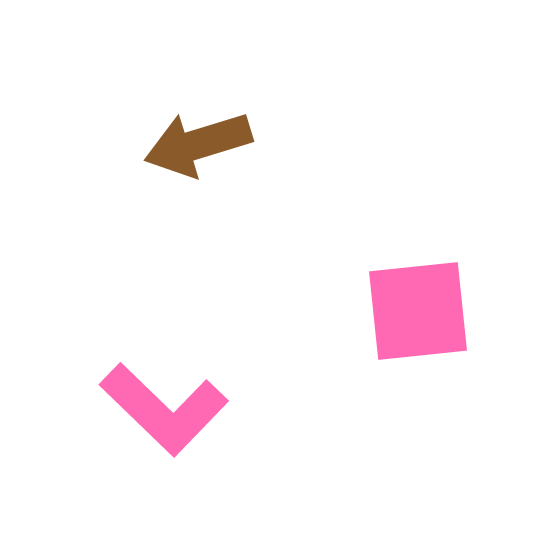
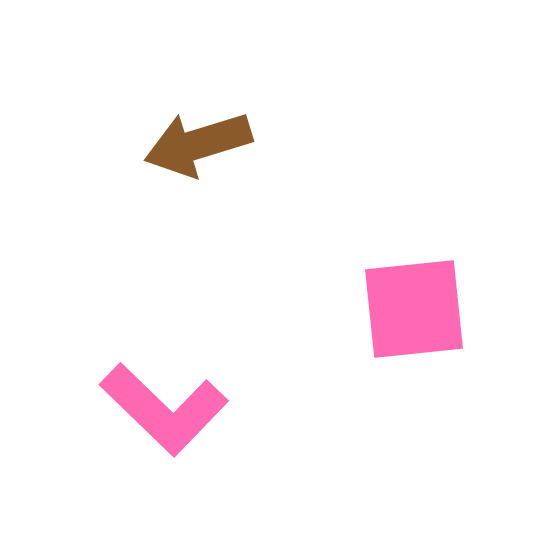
pink square: moved 4 px left, 2 px up
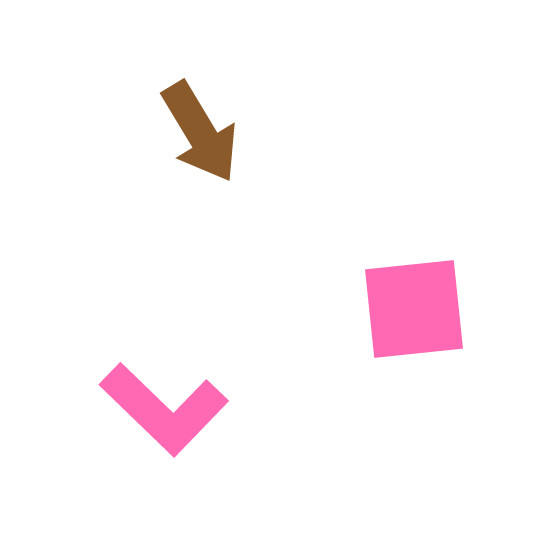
brown arrow: moved 2 px right, 12 px up; rotated 104 degrees counterclockwise
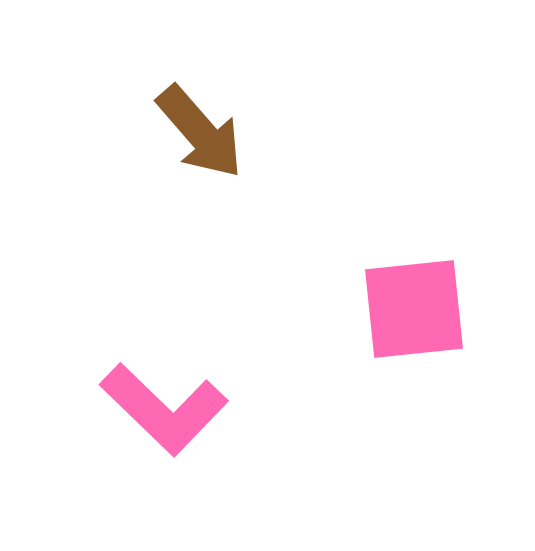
brown arrow: rotated 10 degrees counterclockwise
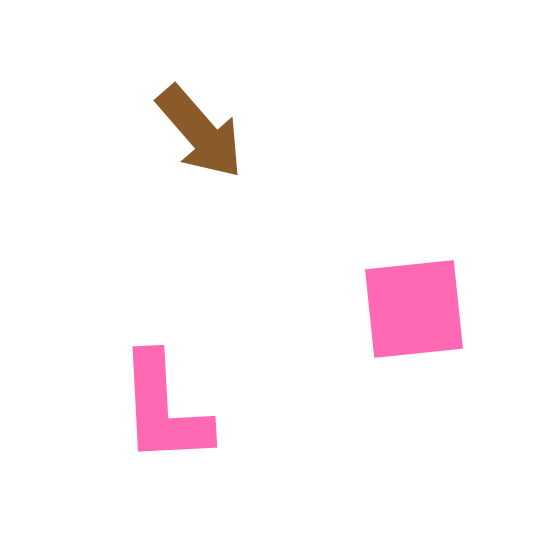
pink L-shape: rotated 43 degrees clockwise
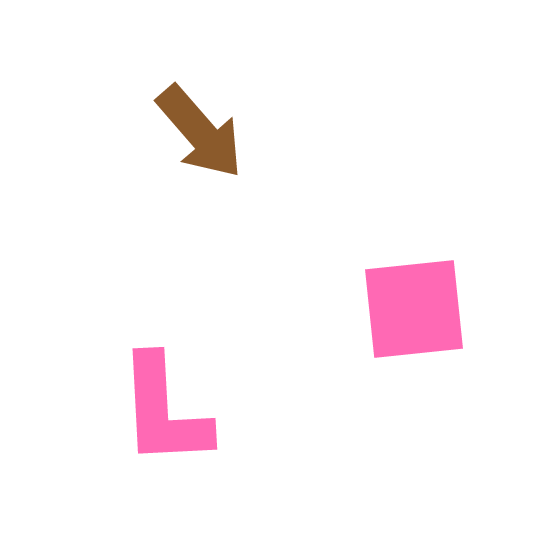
pink L-shape: moved 2 px down
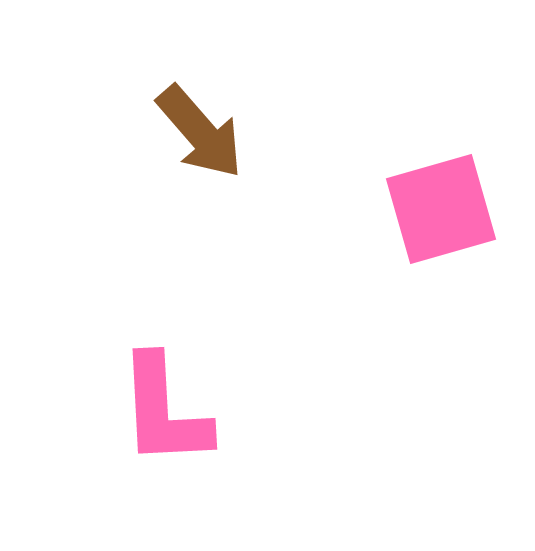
pink square: moved 27 px right, 100 px up; rotated 10 degrees counterclockwise
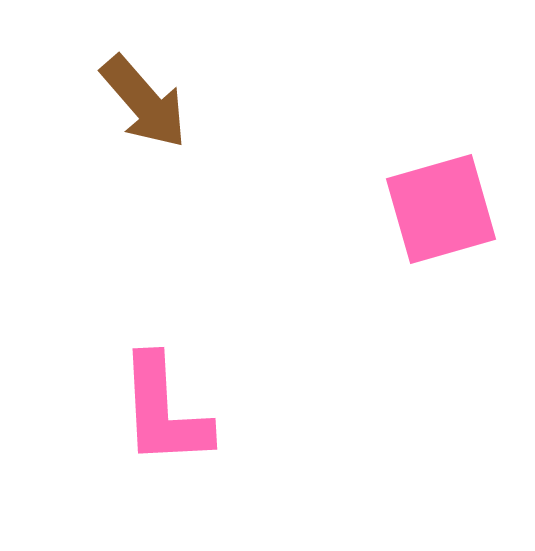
brown arrow: moved 56 px left, 30 px up
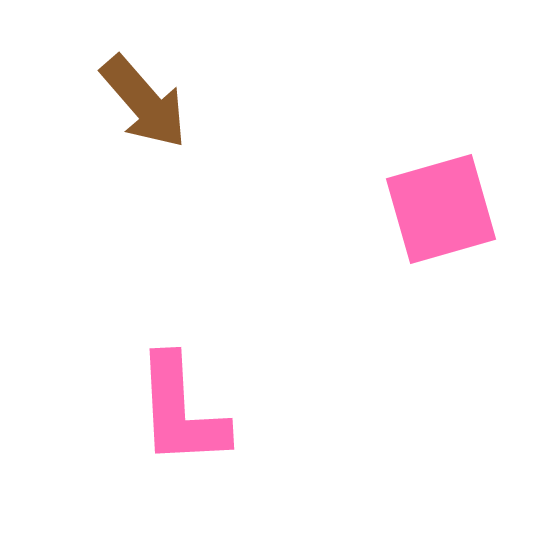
pink L-shape: moved 17 px right
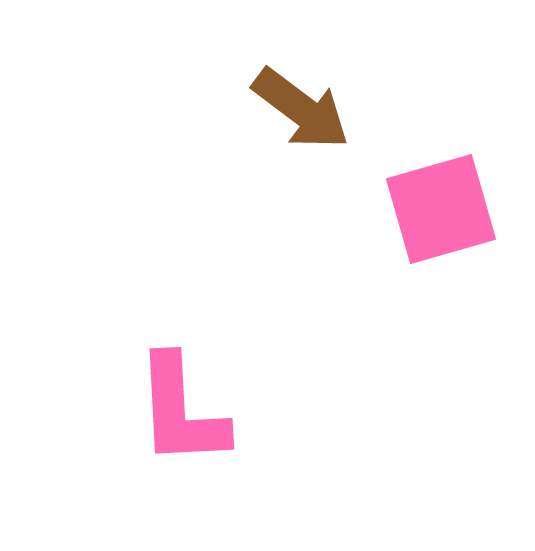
brown arrow: moved 157 px right, 7 px down; rotated 12 degrees counterclockwise
